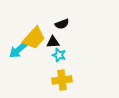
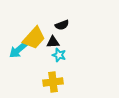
black semicircle: moved 1 px down
yellow cross: moved 9 px left, 2 px down
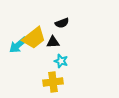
black semicircle: moved 2 px up
yellow trapezoid: rotated 10 degrees clockwise
cyan arrow: moved 5 px up
cyan star: moved 2 px right, 6 px down
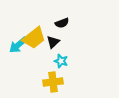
black triangle: rotated 40 degrees counterclockwise
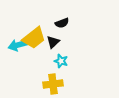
cyan arrow: rotated 24 degrees clockwise
yellow cross: moved 2 px down
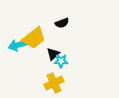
black triangle: moved 12 px down
cyan star: rotated 16 degrees counterclockwise
yellow cross: moved 1 px right, 1 px up; rotated 18 degrees counterclockwise
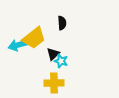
black semicircle: rotated 72 degrees counterclockwise
cyan star: rotated 16 degrees clockwise
yellow cross: rotated 24 degrees clockwise
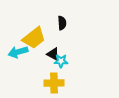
cyan arrow: moved 7 px down
black triangle: rotated 48 degrees counterclockwise
cyan star: rotated 16 degrees counterclockwise
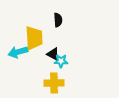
black semicircle: moved 4 px left, 3 px up
yellow trapezoid: rotated 55 degrees counterclockwise
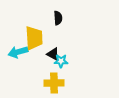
black semicircle: moved 2 px up
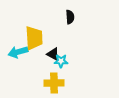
black semicircle: moved 12 px right, 1 px up
